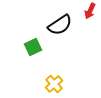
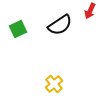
green square: moved 15 px left, 18 px up
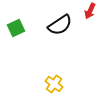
green square: moved 2 px left, 1 px up
yellow cross: rotated 12 degrees counterclockwise
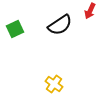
green square: moved 1 px left, 1 px down
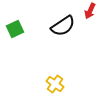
black semicircle: moved 3 px right, 1 px down
yellow cross: moved 1 px right
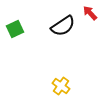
red arrow: moved 2 px down; rotated 112 degrees clockwise
yellow cross: moved 6 px right, 2 px down
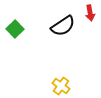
red arrow: rotated 147 degrees counterclockwise
green square: rotated 18 degrees counterclockwise
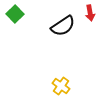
green square: moved 15 px up
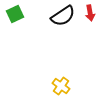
green square: rotated 18 degrees clockwise
black semicircle: moved 10 px up
